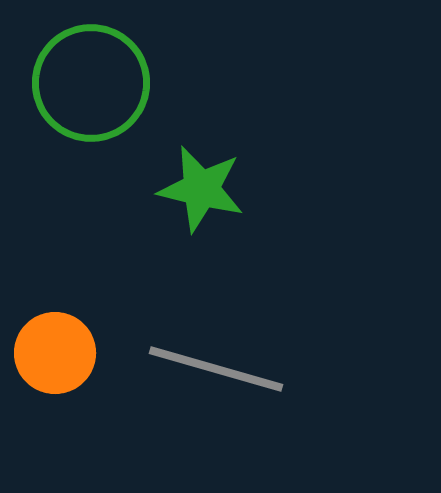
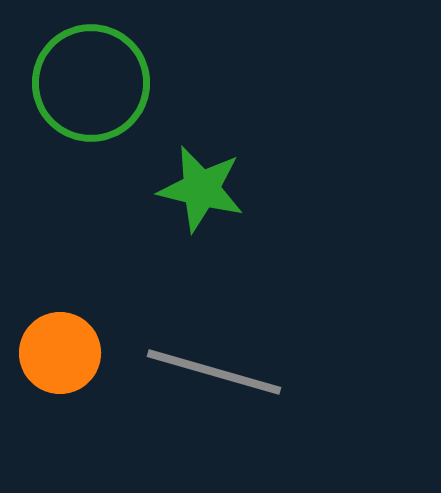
orange circle: moved 5 px right
gray line: moved 2 px left, 3 px down
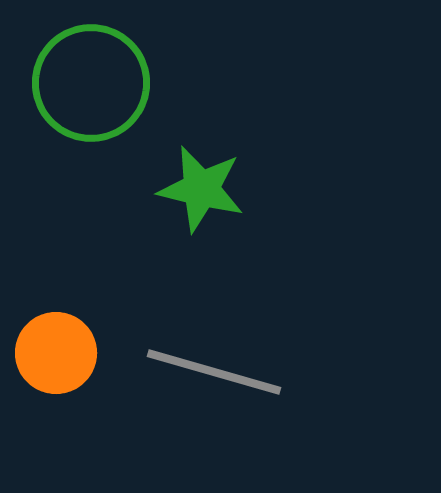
orange circle: moved 4 px left
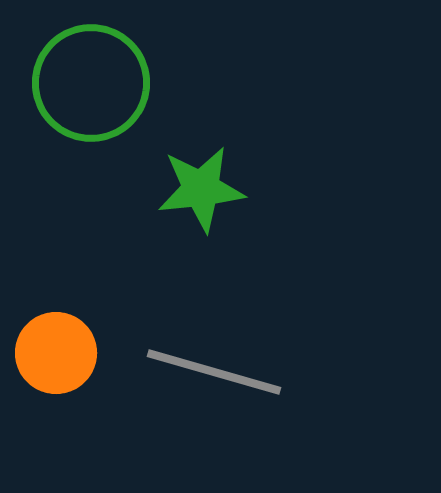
green star: rotated 20 degrees counterclockwise
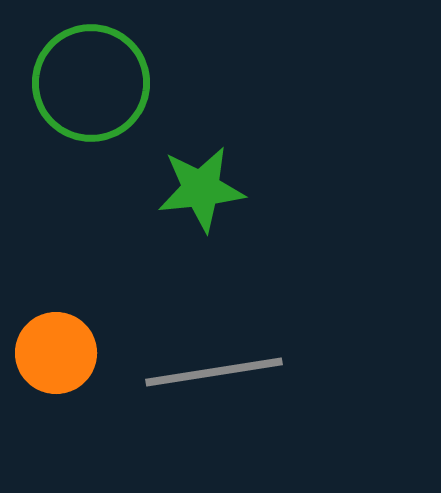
gray line: rotated 25 degrees counterclockwise
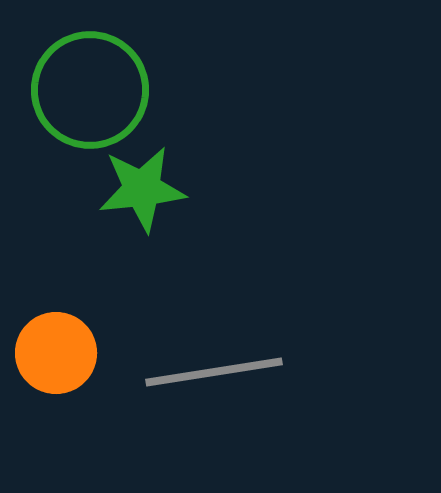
green circle: moved 1 px left, 7 px down
green star: moved 59 px left
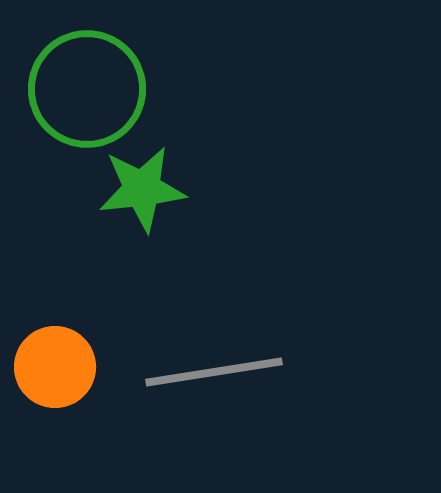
green circle: moved 3 px left, 1 px up
orange circle: moved 1 px left, 14 px down
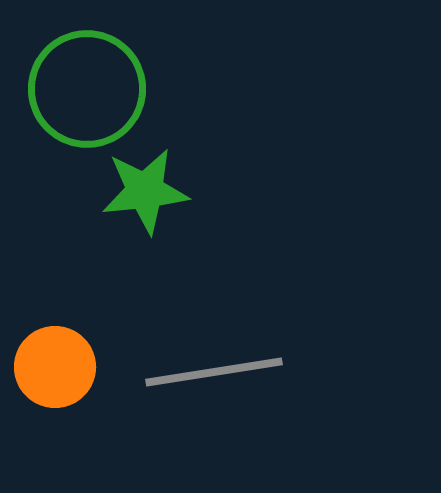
green star: moved 3 px right, 2 px down
